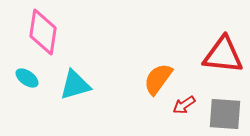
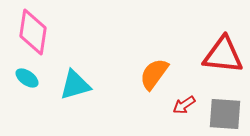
pink diamond: moved 10 px left
orange semicircle: moved 4 px left, 5 px up
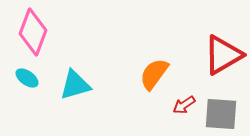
pink diamond: rotated 12 degrees clockwise
red triangle: rotated 36 degrees counterclockwise
gray square: moved 4 px left
